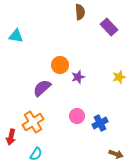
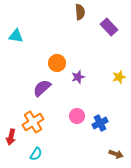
orange circle: moved 3 px left, 2 px up
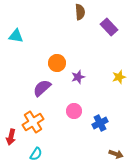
pink circle: moved 3 px left, 5 px up
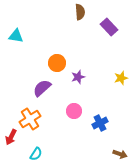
yellow star: moved 2 px right, 1 px down
orange cross: moved 3 px left, 3 px up
red arrow: rotated 14 degrees clockwise
brown arrow: moved 4 px right
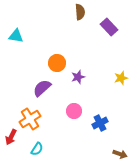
cyan semicircle: moved 1 px right, 5 px up
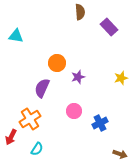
purple semicircle: rotated 24 degrees counterclockwise
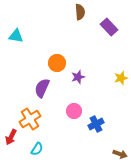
blue cross: moved 4 px left, 1 px down
